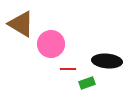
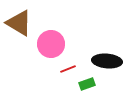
brown triangle: moved 2 px left, 1 px up
red line: rotated 21 degrees counterclockwise
green rectangle: moved 1 px down
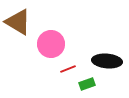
brown triangle: moved 1 px left, 1 px up
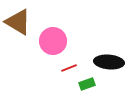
pink circle: moved 2 px right, 3 px up
black ellipse: moved 2 px right, 1 px down
red line: moved 1 px right, 1 px up
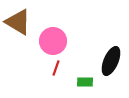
black ellipse: moved 2 px right, 1 px up; rotated 72 degrees counterclockwise
red line: moved 13 px left; rotated 49 degrees counterclockwise
green rectangle: moved 2 px left, 2 px up; rotated 21 degrees clockwise
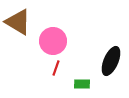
green rectangle: moved 3 px left, 2 px down
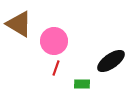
brown triangle: moved 1 px right, 2 px down
pink circle: moved 1 px right
black ellipse: rotated 32 degrees clockwise
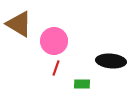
black ellipse: rotated 40 degrees clockwise
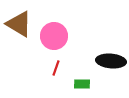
pink circle: moved 5 px up
